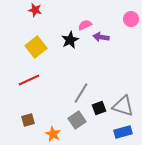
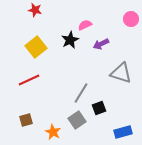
purple arrow: moved 7 px down; rotated 35 degrees counterclockwise
gray triangle: moved 2 px left, 33 px up
brown square: moved 2 px left
orange star: moved 2 px up
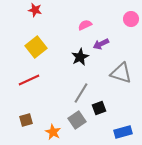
black star: moved 10 px right, 17 px down
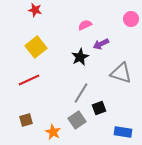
blue rectangle: rotated 24 degrees clockwise
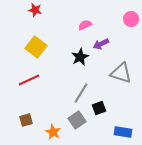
yellow square: rotated 15 degrees counterclockwise
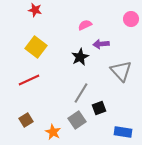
purple arrow: rotated 21 degrees clockwise
gray triangle: moved 2 px up; rotated 30 degrees clockwise
brown square: rotated 16 degrees counterclockwise
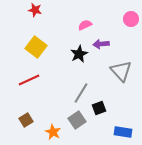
black star: moved 1 px left, 3 px up
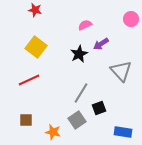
purple arrow: rotated 28 degrees counterclockwise
brown square: rotated 32 degrees clockwise
orange star: rotated 14 degrees counterclockwise
